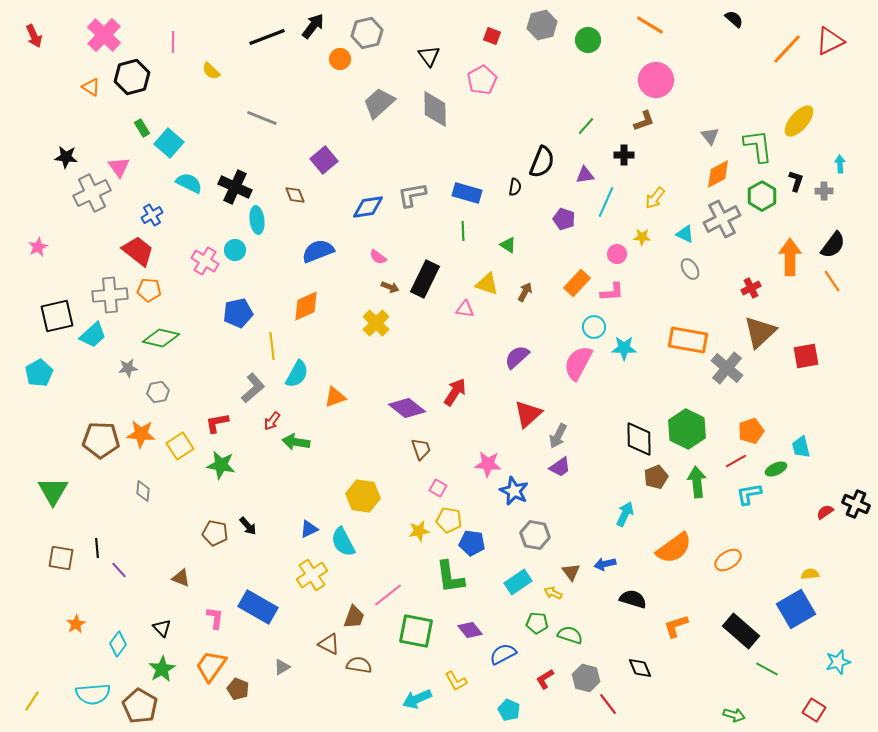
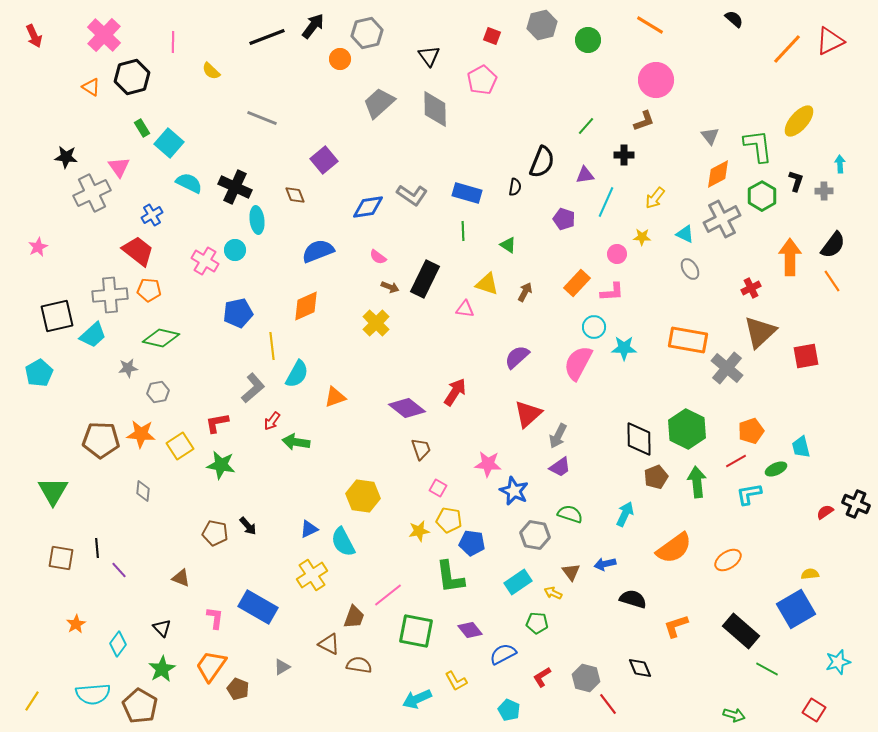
gray L-shape at (412, 195): rotated 136 degrees counterclockwise
green semicircle at (570, 635): moved 121 px up
red L-shape at (545, 679): moved 3 px left, 2 px up
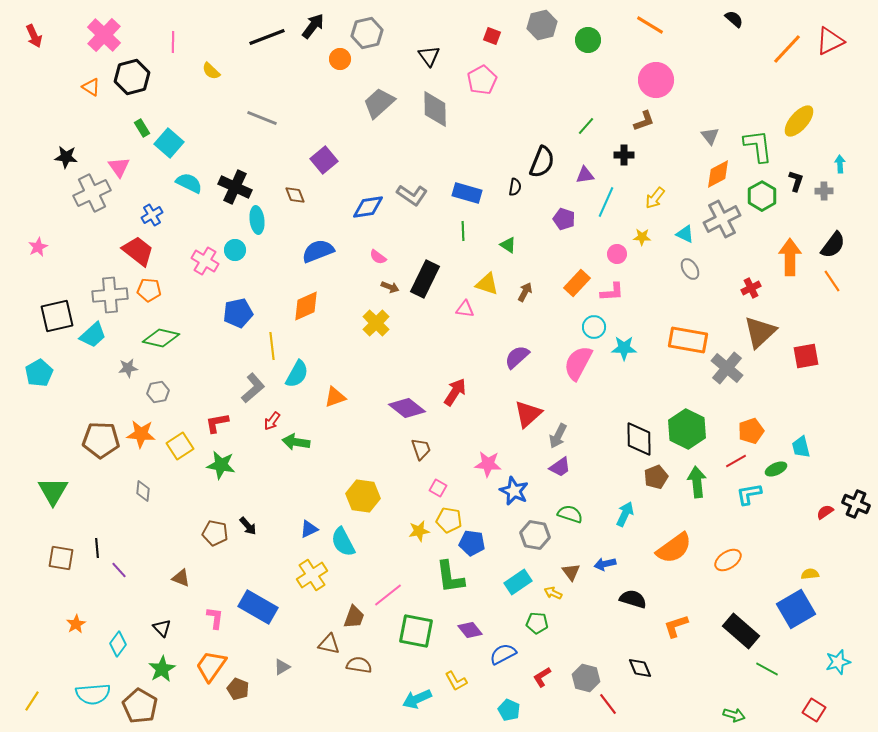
brown triangle at (329, 644): rotated 15 degrees counterclockwise
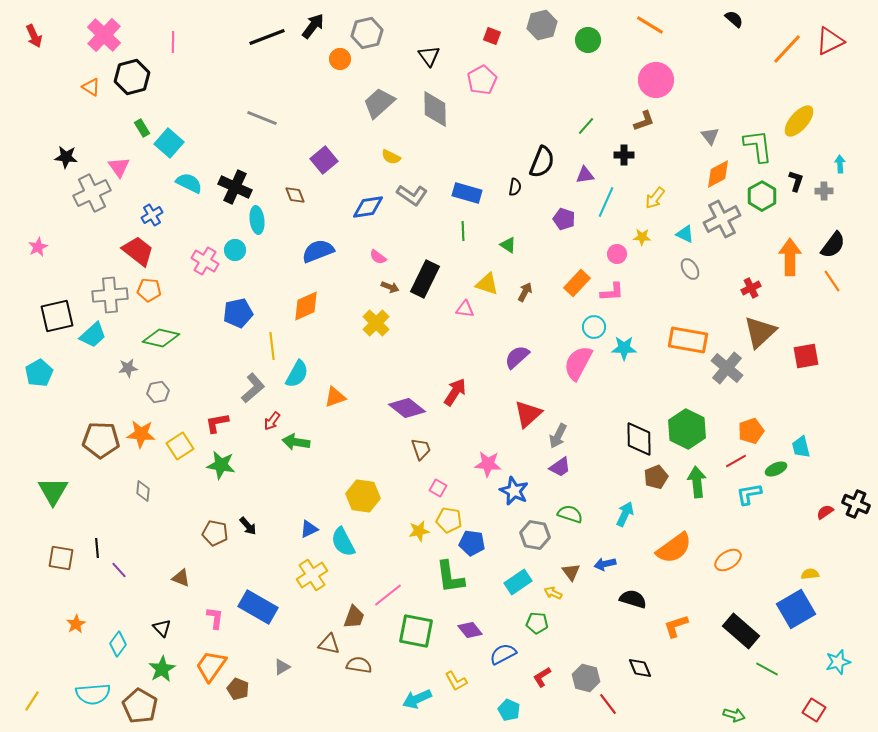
yellow semicircle at (211, 71): moved 180 px right, 86 px down; rotated 18 degrees counterclockwise
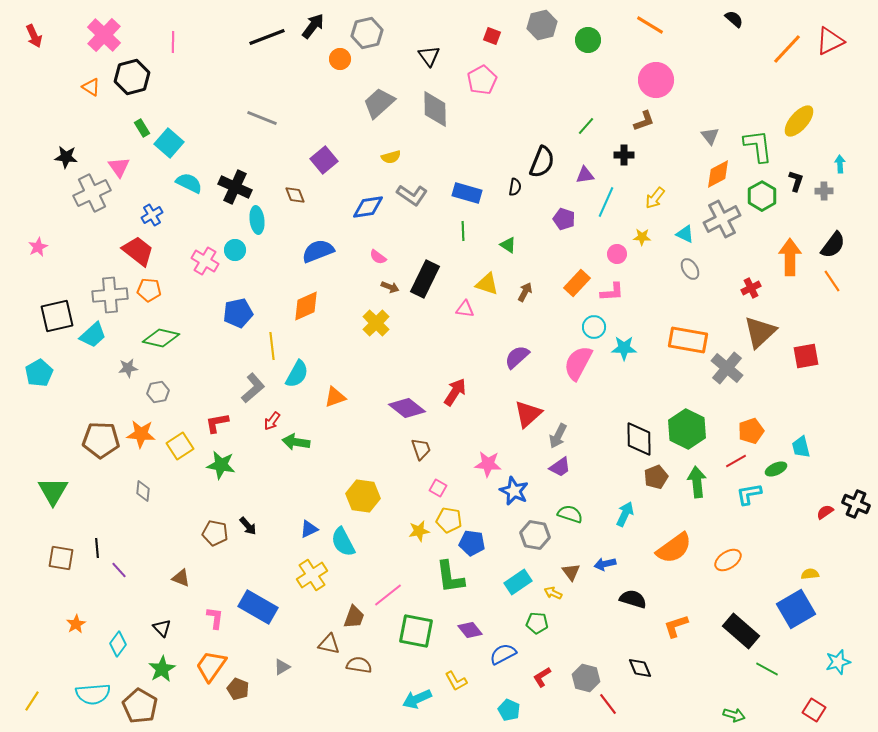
yellow semicircle at (391, 157): rotated 42 degrees counterclockwise
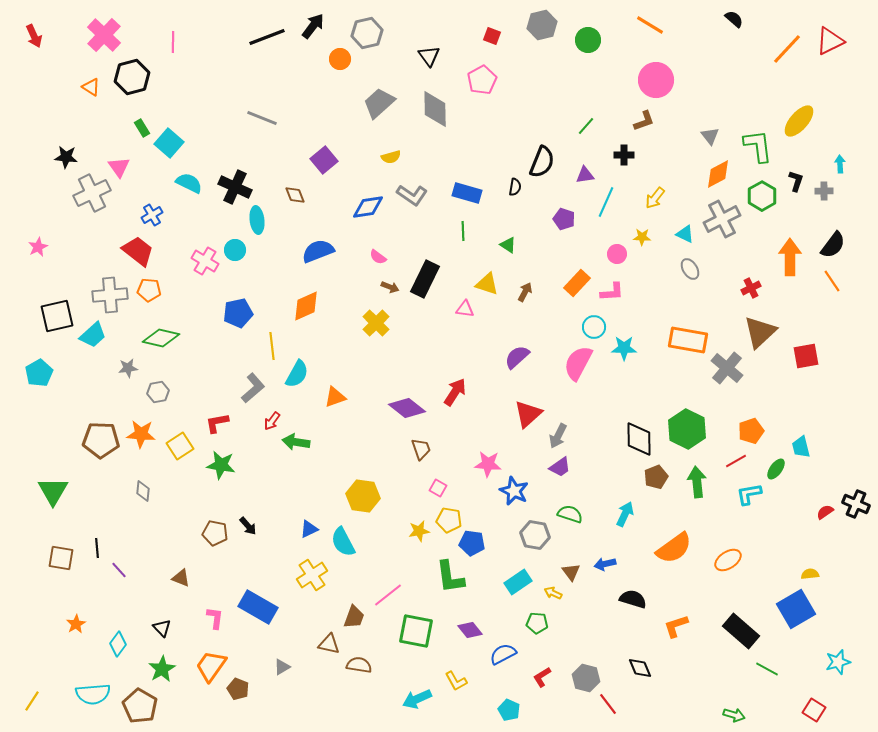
green ellipse at (776, 469): rotated 30 degrees counterclockwise
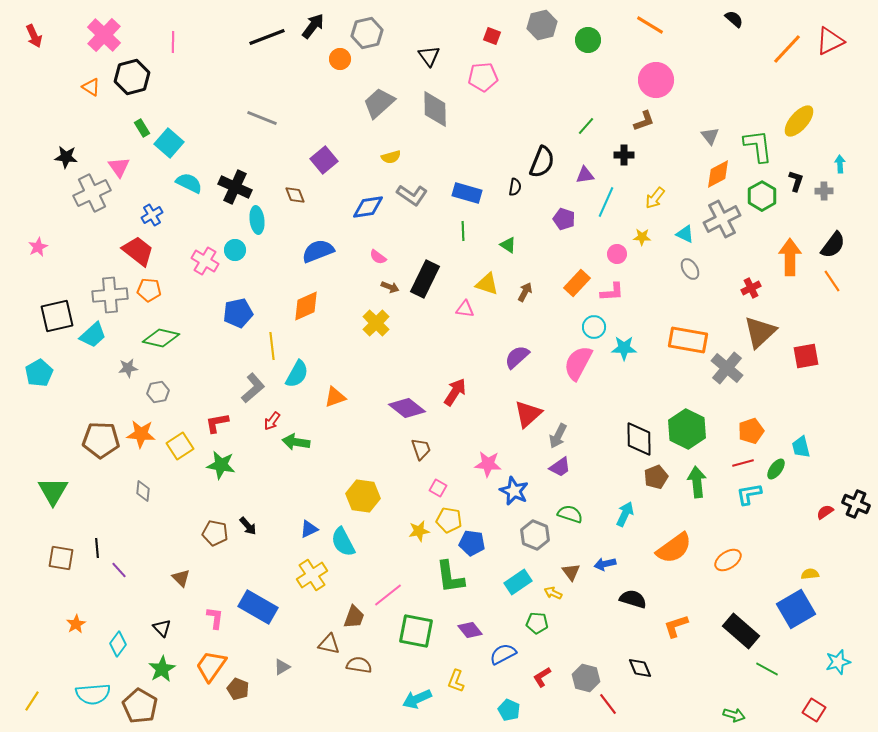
pink pentagon at (482, 80): moved 1 px right, 3 px up; rotated 24 degrees clockwise
red line at (736, 461): moved 7 px right, 2 px down; rotated 15 degrees clockwise
gray hexagon at (535, 535): rotated 12 degrees clockwise
brown triangle at (181, 578): rotated 24 degrees clockwise
yellow L-shape at (456, 681): rotated 50 degrees clockwise
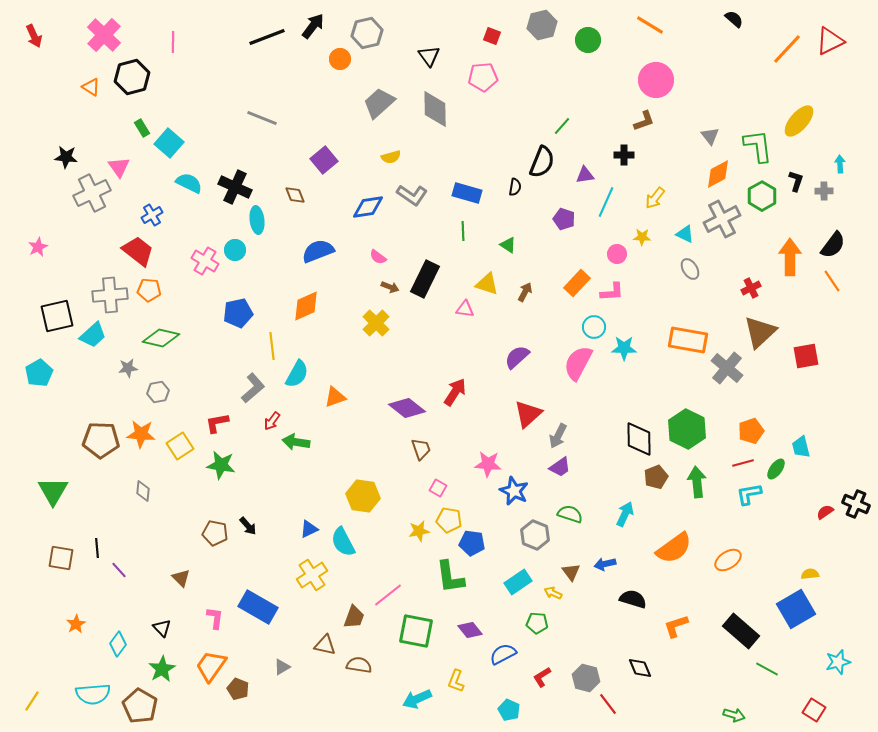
green line at (586, 126): moved 24 px left
brown triangle at (329, 644): moved 4 px left, 1 px down
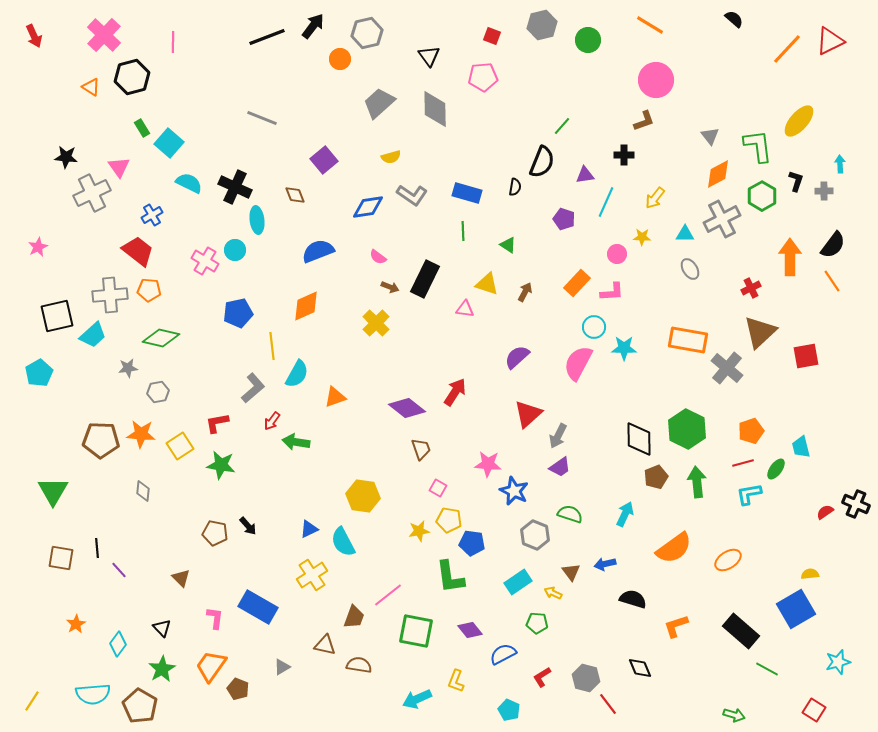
cyan triangle at (685, 234): rotated 24 degrees counterclockwise
